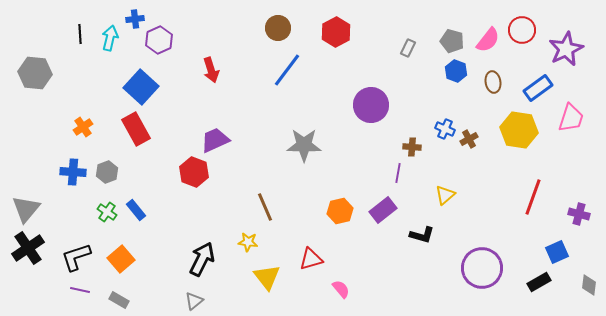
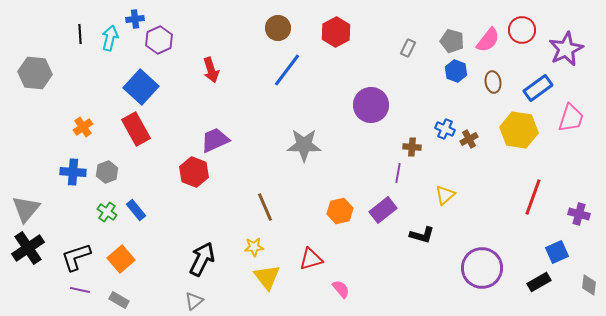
yellow star at (248, 242): moved 6 px right, 5 px down; rotated 12 degrees counterclockwise
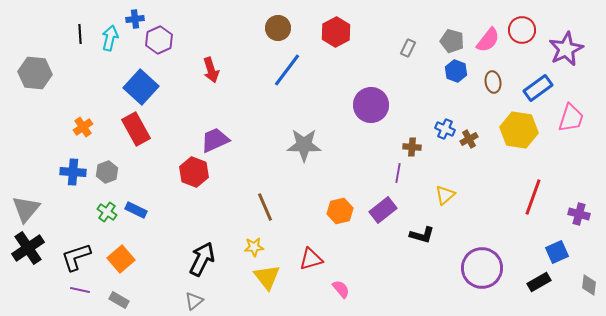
blue rectangle at (136, 210): rotated 25 degrees counterclockwise
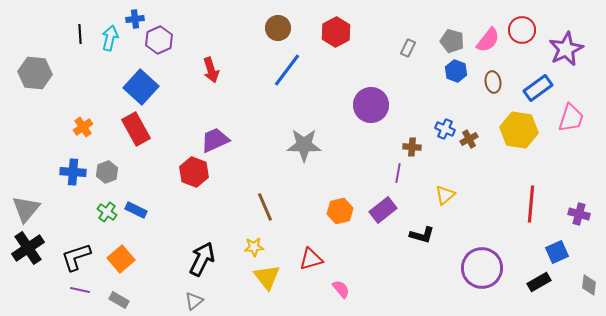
red line at (533, 197): moved 2 px left, 7 px down; rotated 15 degrees counterclockwise
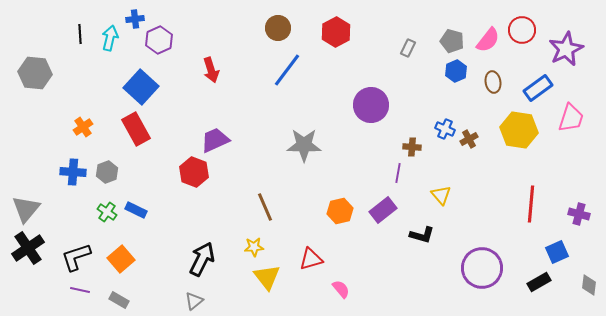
blue hexagon at (456, 71): rotated 15 degrees clockwise
yellow triangle at (445, 195): moved 4 px left; rotated 30 degrees counterclockwise
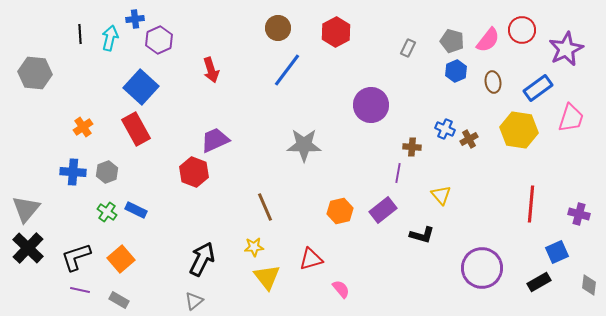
black cross at (28, 248): rotated 12 degrees counterclockwise
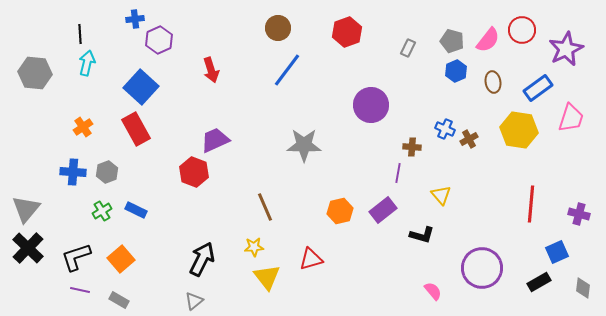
red hexagon at (336, 32): moved 11 px right; rotated 8 degrees clockwise
cyan arrow at (110, 38): moved 23 px left, 25 px down
green cross at (107, 212): moved 5 px left, 1 px up; rotated 24 degrees clockwise
gray diamond at (589, 285): moved 6 px left, 3 px down
pink semicircle at (341, 289): moved 92 px right, 2 px down
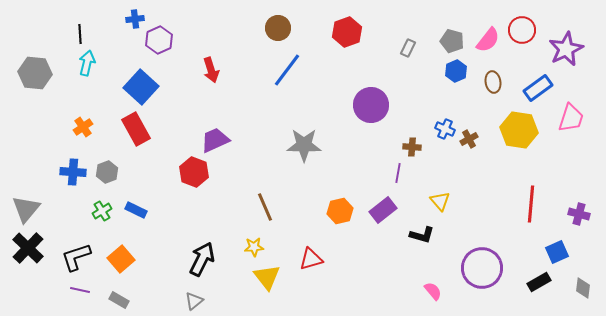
yellow triangle at (441, 195): moved 1 px left, 6 px down
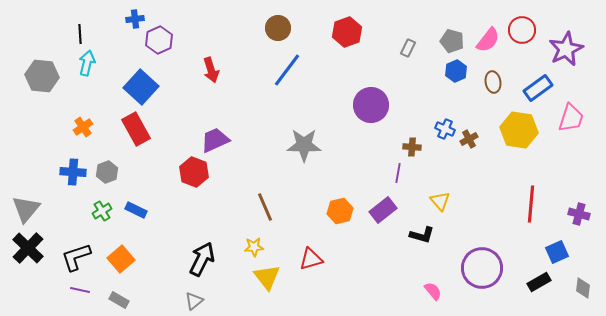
gray hexagon at (35, 73): moved 7 px right, 3 px down
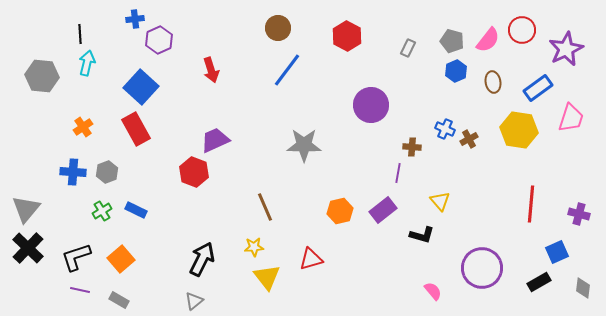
red hexagon at (347, 32): moved 4 px down; rotated 12 degrees counterclockwise
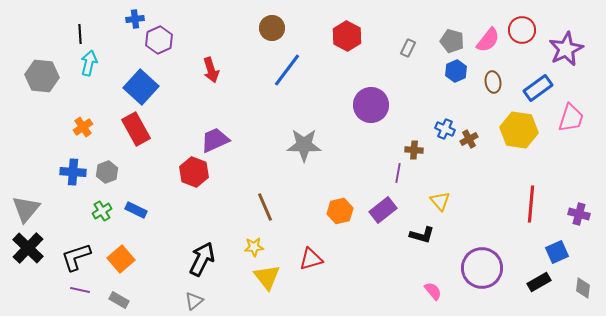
brown circle at (278, 28): moved 6 px left
cyan arrow at (87, 63): moved 2 px right
brown cross at (412, 147): moved 2 px right, 3 px down
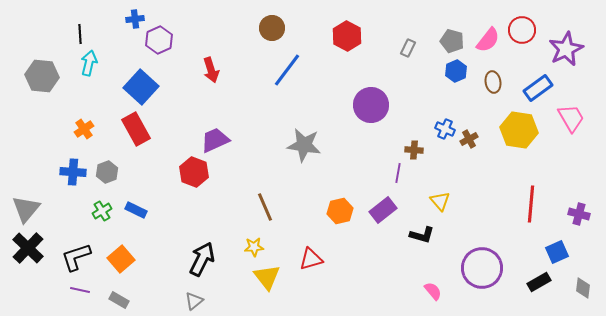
pink trapezoid at (571, 118): rotated 48 degrees counterclockwise
orange cross at (83, 127): moved 1 px right, 2 px down
gray star at (304, 145): rotated 8 degrees clockwise
